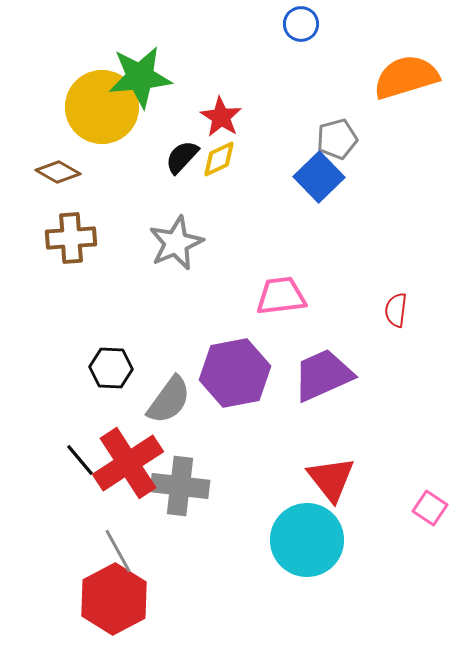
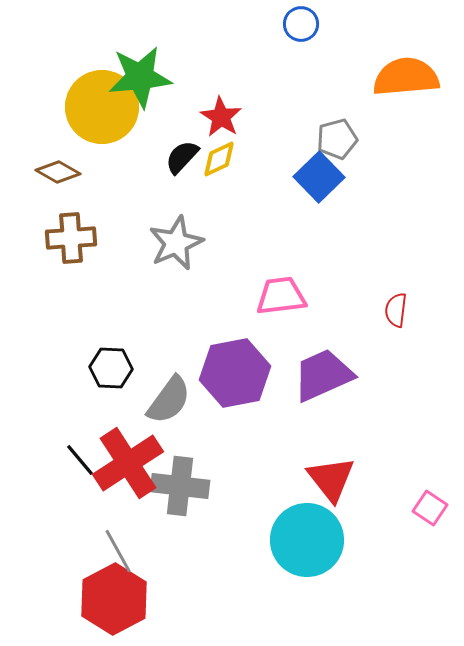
orange semicircle: rotated 12 degrees clockwise
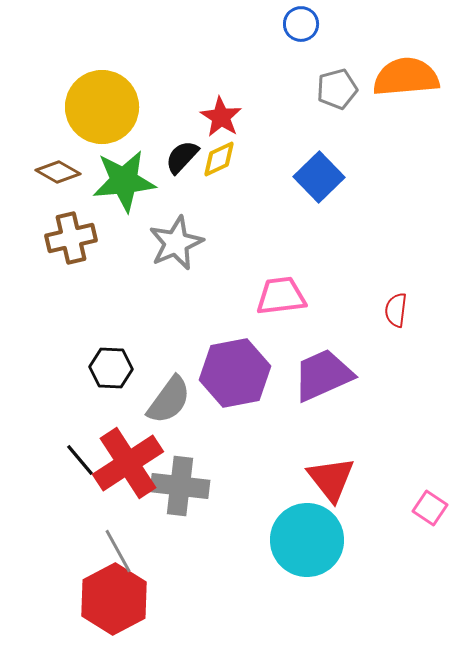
green star: moved 16 px left, 104 px down
gray pentagon: moved 50 px up
brown cross: rotated 9 degrees counterclockwise
